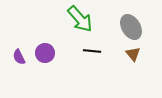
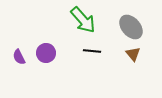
green arrow: moved 3 px right, 1 px down
gray ellipse: rotated 10 degrees counterclockwise
purple circle: moved 1 px right
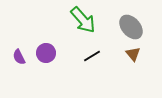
black line: moved 5 px down; rotated 36 degrees counterclockwise
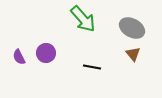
green arrow: moved 1 px up
gray ellipse: moved 1 px right, 1 px down; rotated 20 degrees counterclockwise
black line: moved 11 px down; rotated 42 degrees clockwise
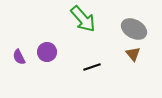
gray ellipse: moved 2 px right, 1 px down
purple circle: moved 1 px right, 1 px up
black line: rotated 30 degrees counterclockwise
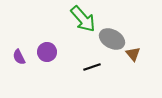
gray ellipse: moved 22 px left, 10 px down
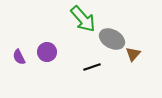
brown triangle: rotated 21 degrees clockwise
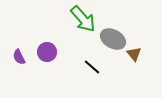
gray ellipse: moved 1 px right
brown triangle: moved 1 px right; rotated 21 degrees counterclockwise
black line: rotated 60 degrees clockwise
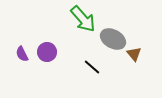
purple semicircle: moved 3 px right, 3 px up
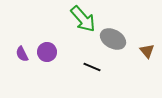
brown triangle: moved 13 px right, 3 px up
black line: rotated 18 degrees counterclockwise
